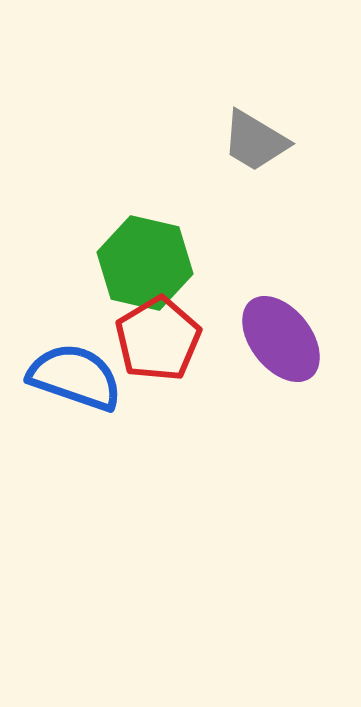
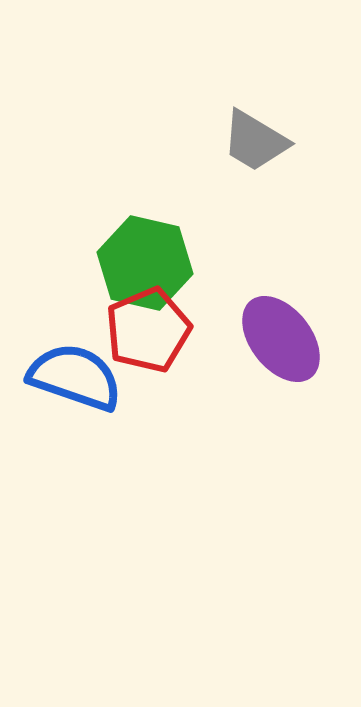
red pentagon: moved 10 px left, 9 px up; rotated 8 degrees clockwise
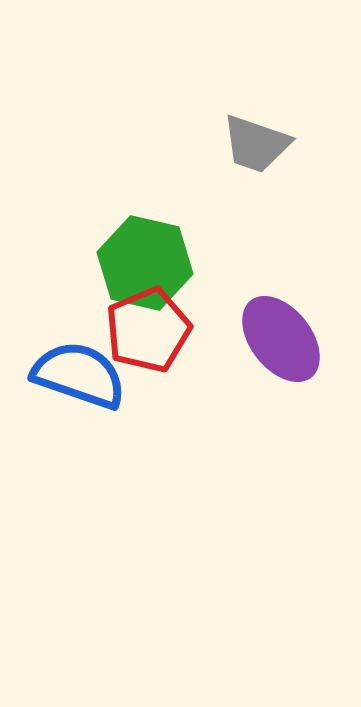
gray trapezoid: moved 1 px right, 3 px down; rotated 12 degrees counterclockwise
blue semicircle: moved 4 px right, 2 px up
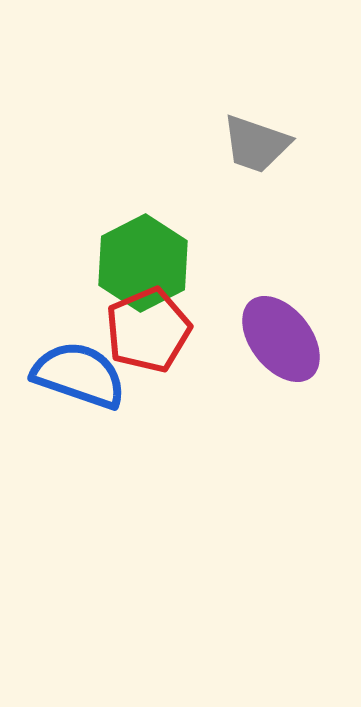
green hexagon: moved 2 px left; rotated 20 degrees clockwise
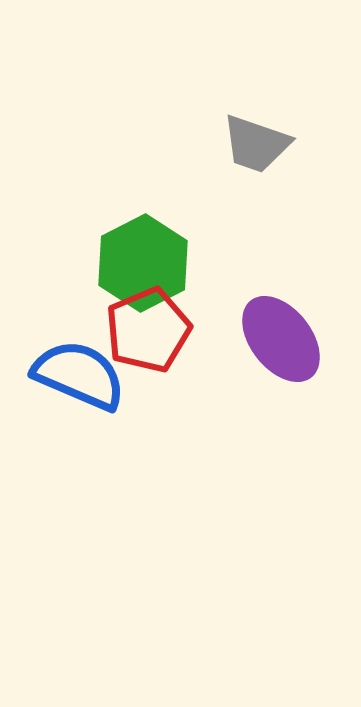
blue semicircle: rotated 4 degrees clockwise
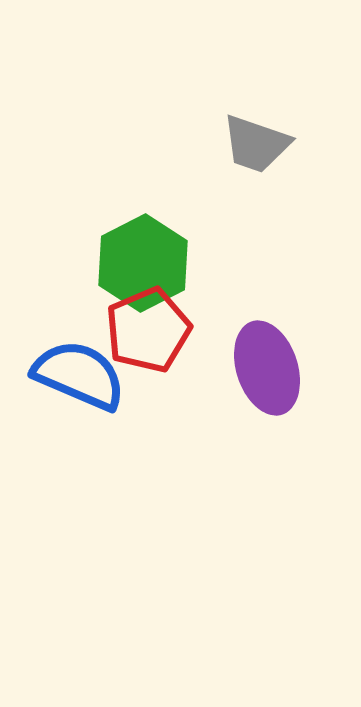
purple ellipse: moved 14 px left, 29 px down; rotated 20 degrees clockwise
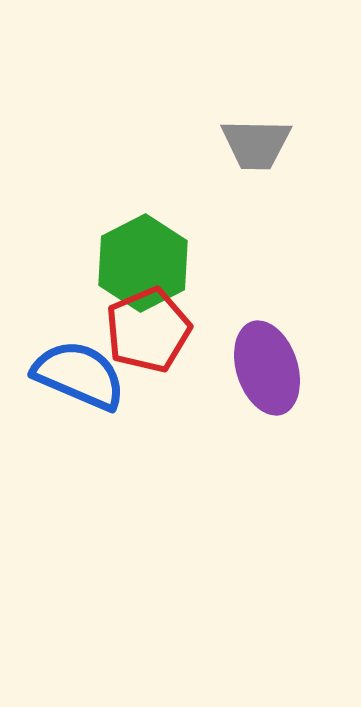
gray trapezoid: rotated 18 degrees counterclockwise
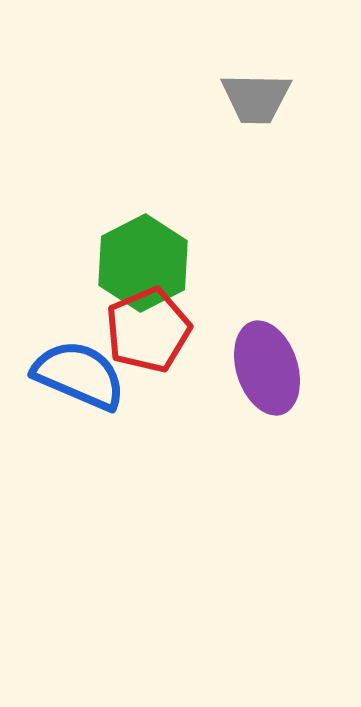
gray trapezoid: moved 46 px up
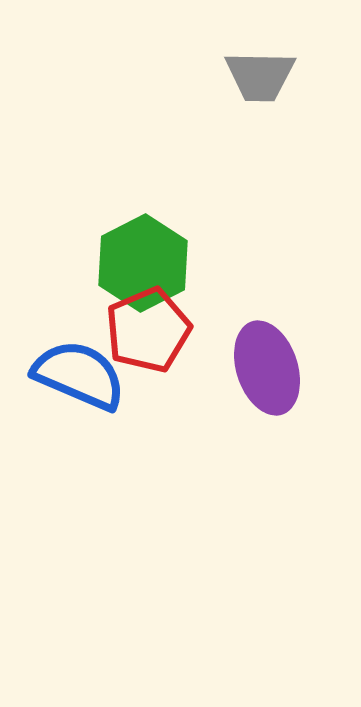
gray trapezoid: moved 4 px right, 22 px up
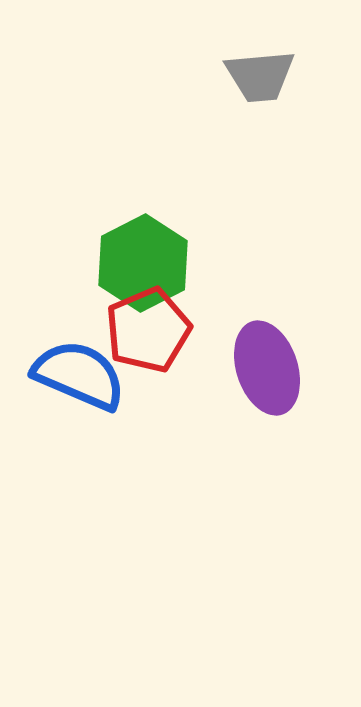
gray trapezoid: rotated 6 degrees counterclockwise
